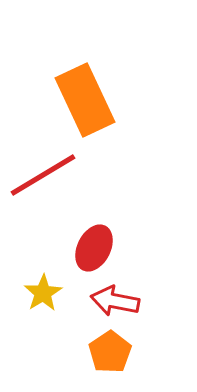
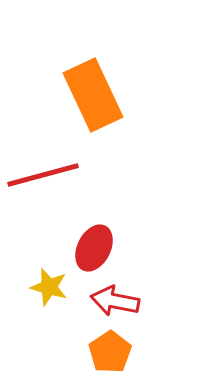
orange rectangle: moved 8 px right, 5 px up
red line: rotated 16 degrees clockwise
yellow star: moved 6 px right, 6 px up; rotated 24 degrees counterclockwise
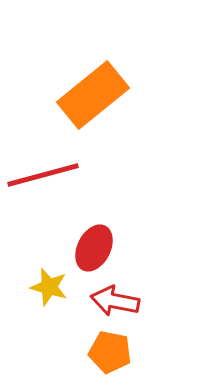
orange rectangle: rotated 76 degrees clockwise
orange pentagon: rotated 27 degrees counterclockwise
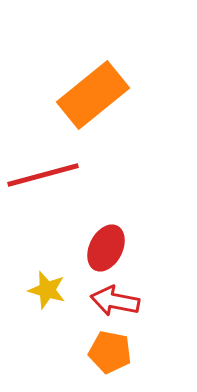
red ellipse: moved 12 px right
yellow star: moved 2 px left, 3 px down
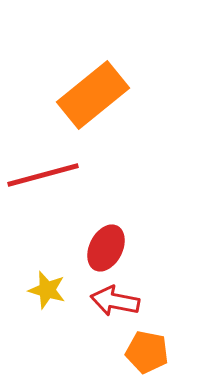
orange pentagon: moved 37 px right
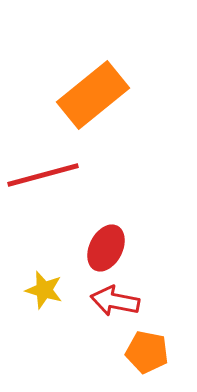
yellow star: moved 3 px left
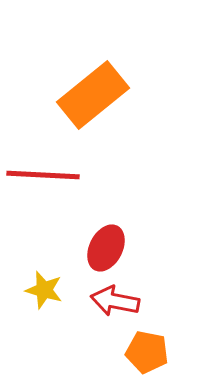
red line: rotated 18 degrees clockwise
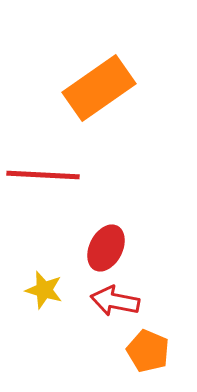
orange rectangle: moved 6 px right, 7 px up; rotated 4 degrees clockwise
orange pentagon: moved 1 px right, 1 px up; rotated 12 degrees clockwise
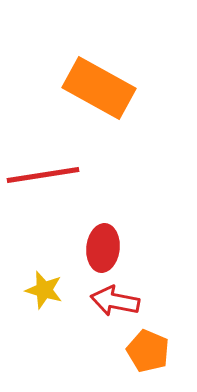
orange rectangle: rotated 64 degrees clockwise
red line: rotated 12 degrees counterclockwise
red ellipse: moved 3 px left; rotated 21 degrees counterclockwise
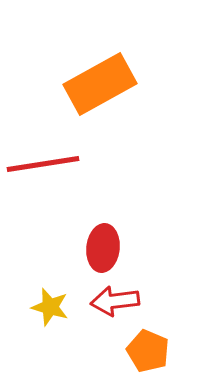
orange rectangle: moved 1 px right, 4 px up; rotated 58 degrees counterclockwise
red line: moved 11 px up
yellow star: moved 6 px right, 17 px down
red arrow: rotated 18 degrees counterclockwise
